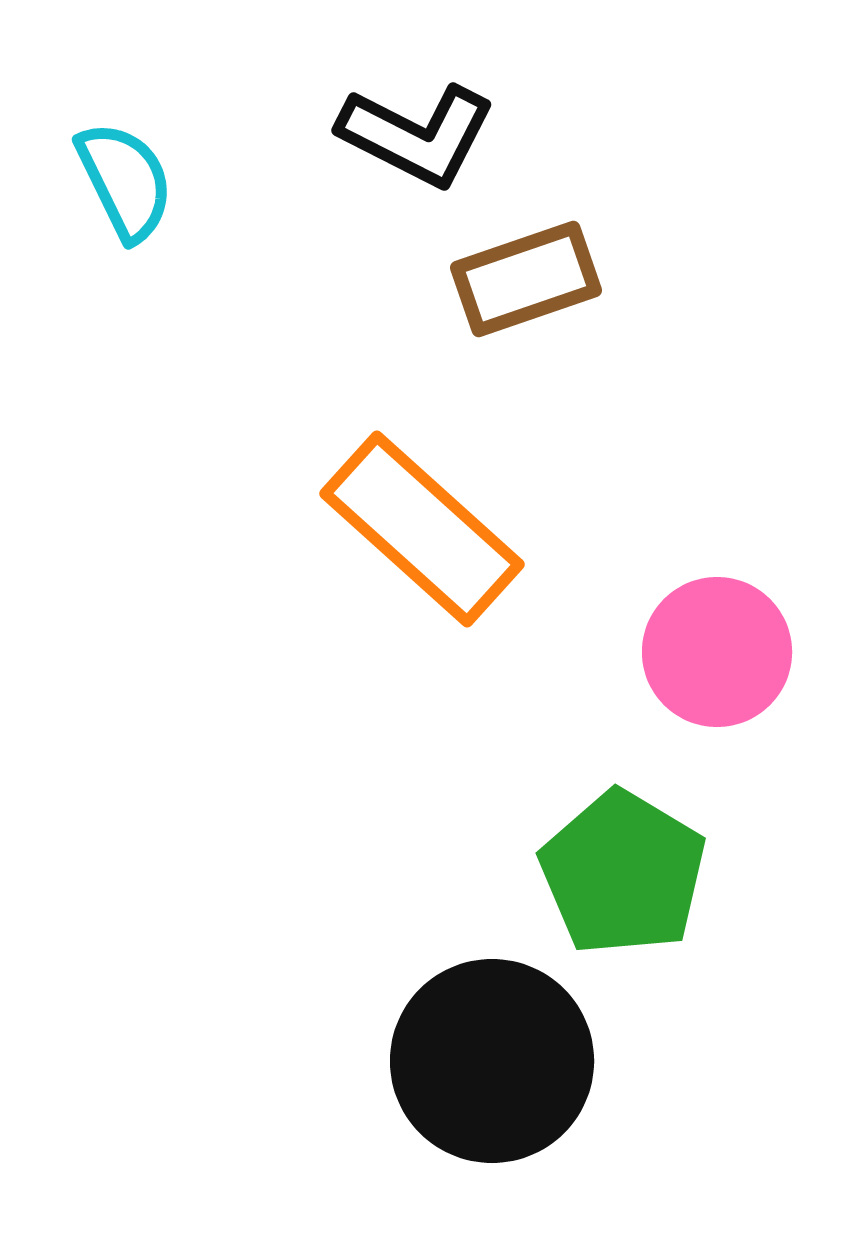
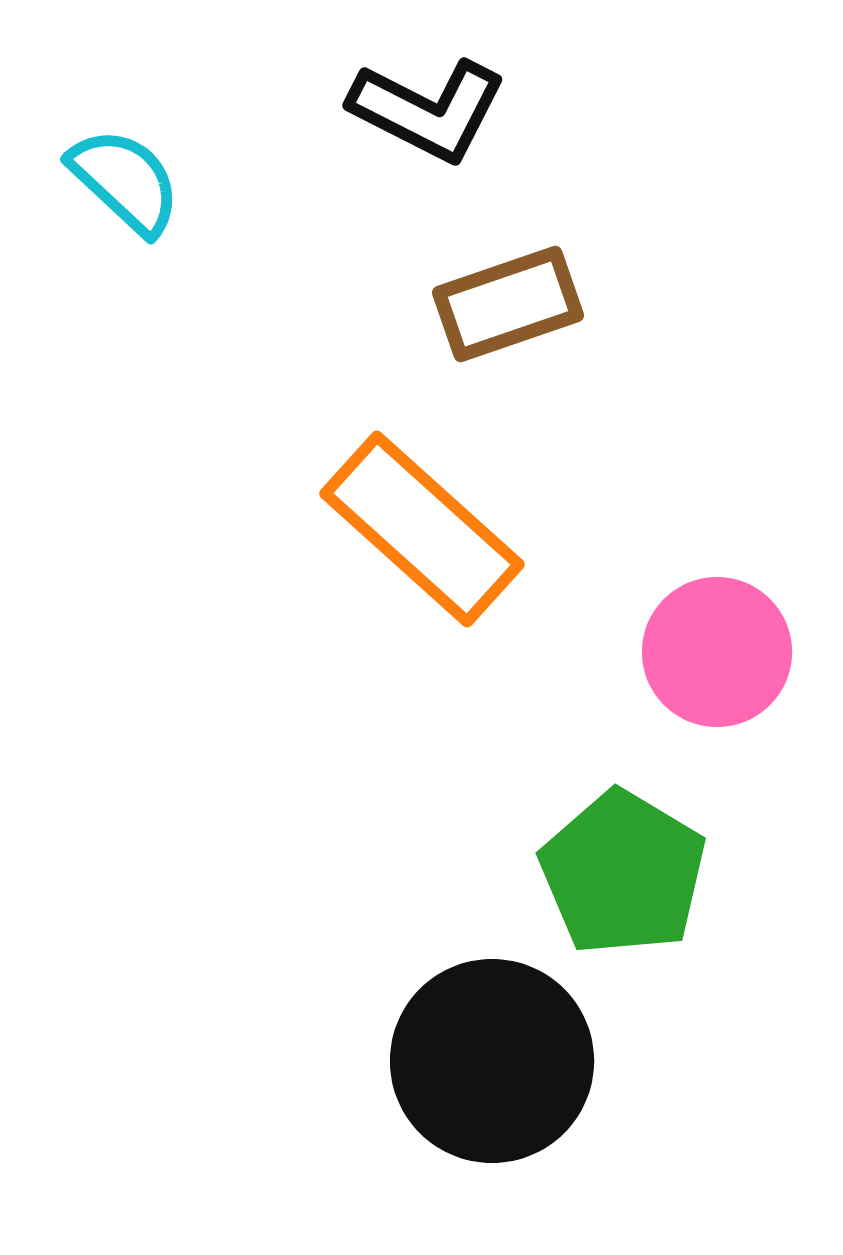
black L-shape: moved 11 px right, 25 px up
cyan semicircle: rotated 21 degrees counterclockwise
brown rectangle: moved 18 px left, 25 px down
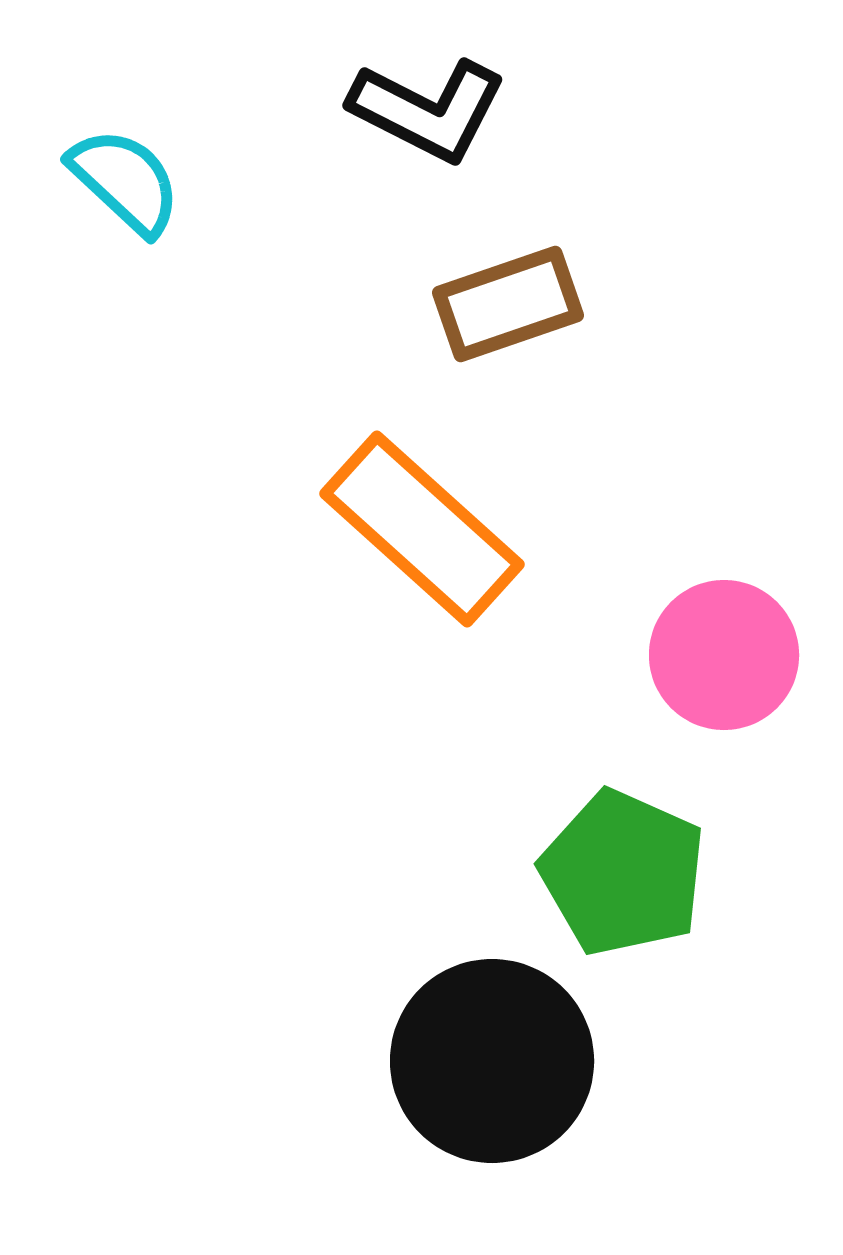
pink circle: moved 7 px right, 3 px down
green pentagon: rotated 7 degrees counterclockwise
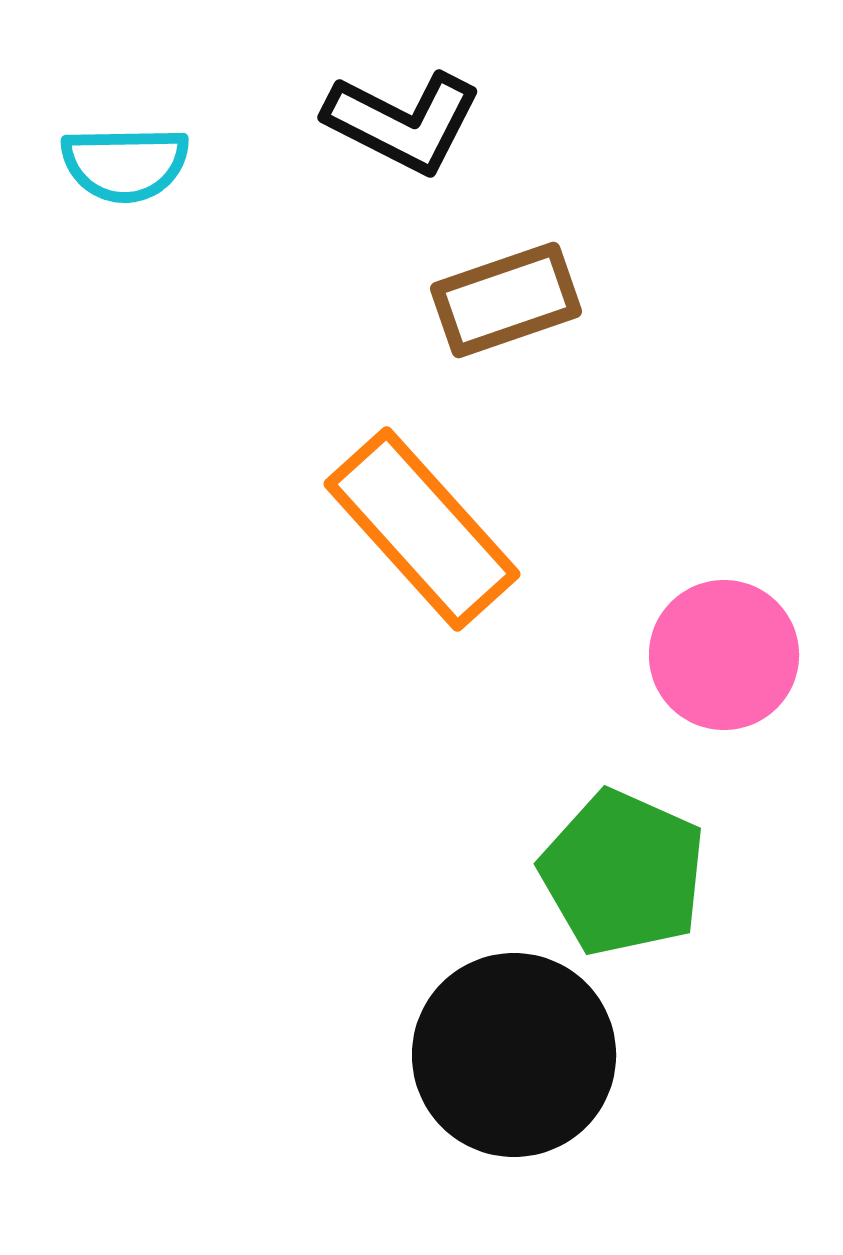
black L-shape: moved 25 px left, 12 px down
cyan semicircle: moved 17 px up; rotated 136 degrees clockwise
brown rectangle: moved 2 px left, 4 px up
orange rectangle: rotated 6 degrees clockwise
black circle: moved 22 px right, 6 px up
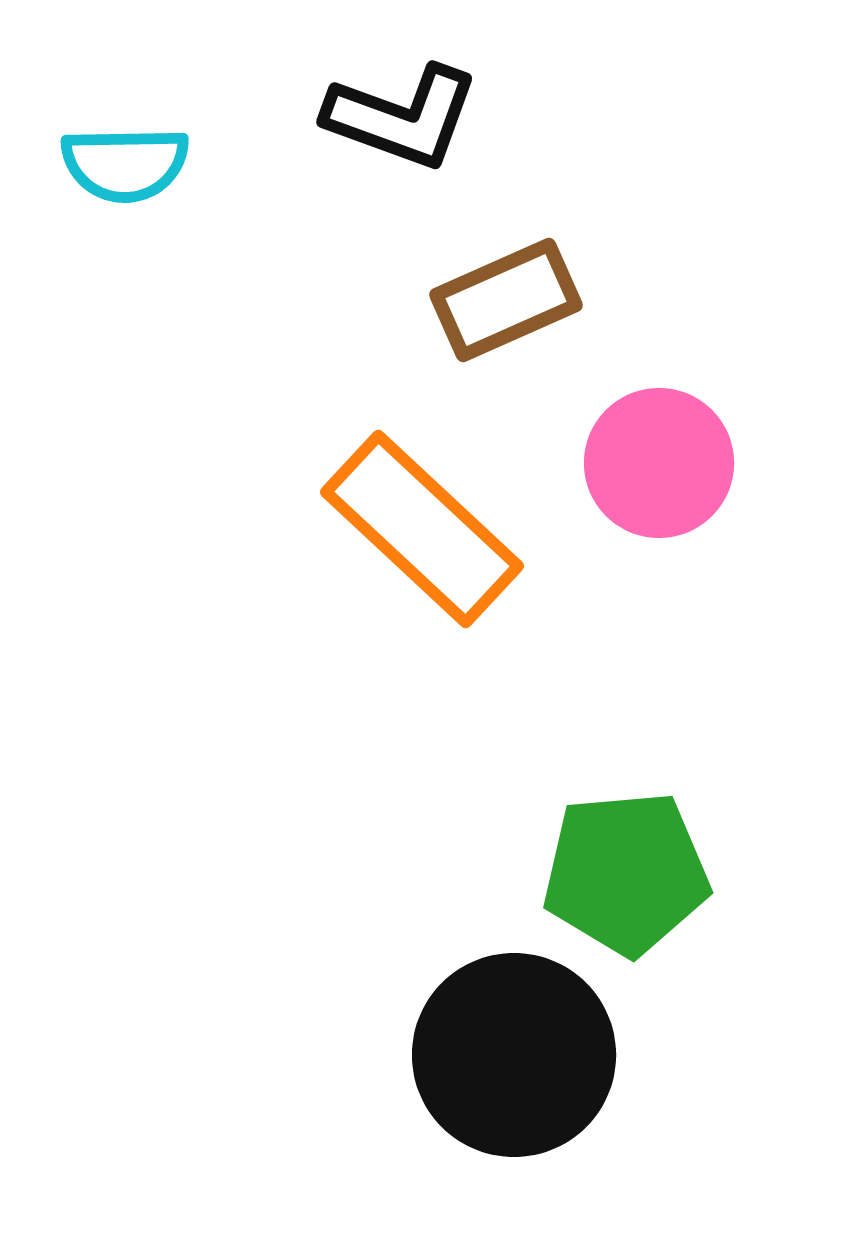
black L-shape: moved 1 px left, 5 px up; rotated 7 degrees counterclockwise
brown rectangle: rotated 5 degrees counterclockwise
orange rectangle: rotated 5 degrees counterclockwise
pink circle: moved 65 px left, 192 px up
green pentagon: moved 3 px right; rotated 29 degrees counterclockwise
